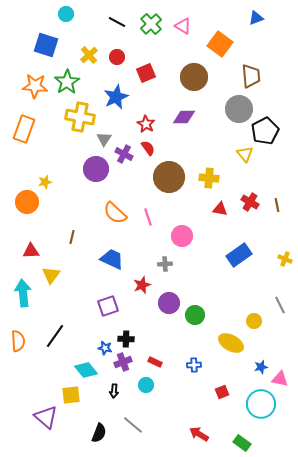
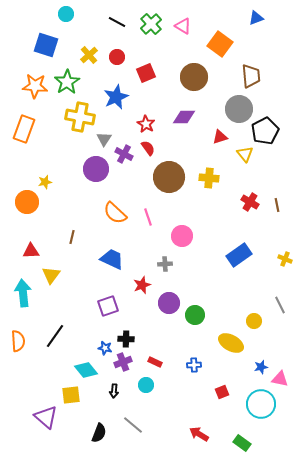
red triangle at (220, 209): moved 72 px up; rotated 28 degrees counterclockwise
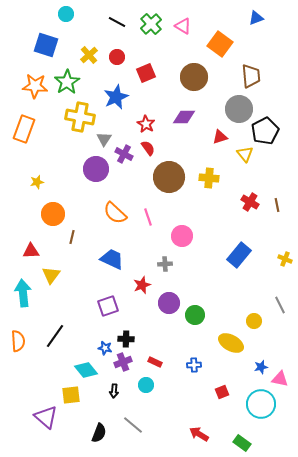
yellow star at (45, 182): moved 8 px left
orange circle at (27, 202): moved 26 px right, 12 px down
blue rectangle at (239, 255): rotated 15 degrees counterclockwise
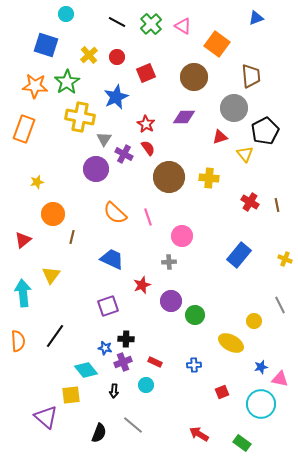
orange square at (220, 44): moved 3 px left
gray circle at (239, 109): moved 5 px left, 1 px up
red triangle at (31, 251): moved 8 px left, 11 px up; rotated 36 degrees counterclockwise
gray cross at (165, 264): moved 4 px right, 2 px up
purple circle at (169, 303): moved 2 px right, 2 px up
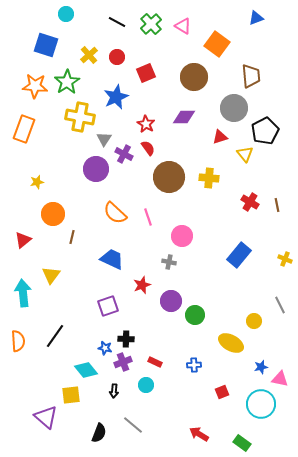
gray cross at (169, 262): rotated 16 degrees clockwise
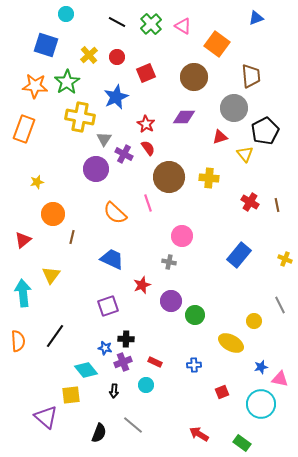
pink line at (148, 217): moved 14 px up
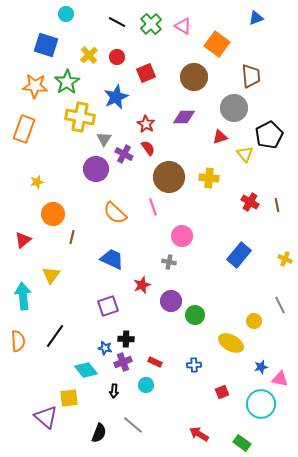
black pentagon at (265, 131): moved 4 px right, 4 px down
pink line at (148, 203): moved 5 px right, 4 px down
cyan arrow at (23, 293): moved 3 px down
yellow square at (71, 395): moved 2 px left, 3 px down
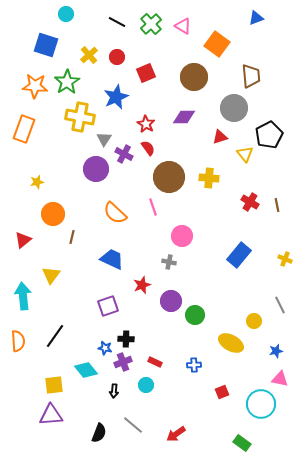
blue star at (261, 367): moved 15 px right, 16 px up
yellow square at (69, 398): moved 15 px left, 13 px up
purple triangle at (46, 417): moved 5 px right, 2 px up; rotated 45 degrees counterclockwise
red arrow at (199, 434): moved 23 px left; rotated 66 degrees counterclockwise
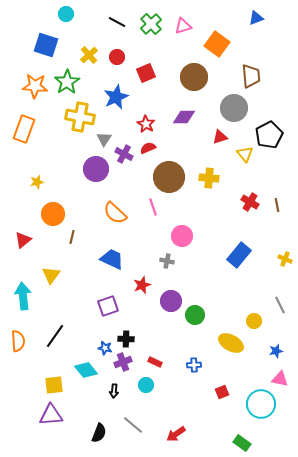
pink triangle at (183, 26): rotated 48 degrees counterclockwise
red semicircle at (148, 148): rotated 77 degrees counterclockwise
gray cross at (169, 262): moved 2 px left, 1 px up
